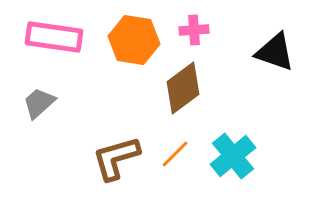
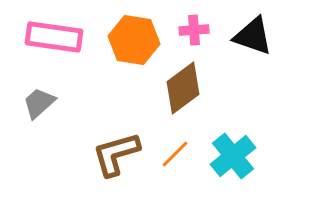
black triangle: moved 22 px left, 16 px up
brown L-shape: moved 4 px up
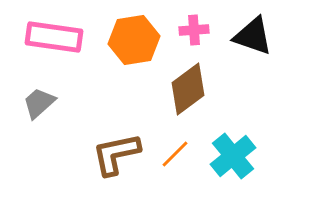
orange hexagon: rotated 18 degrees counterclockwise
brown diamond: moved 5 px right, 1 px down
brown L-shape: rotated 4 degrees clockwise
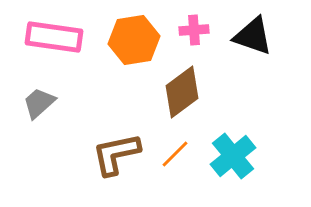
brown diamond: moved 6 px left, 3 px down
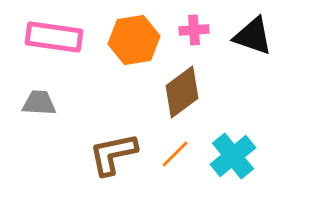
gray trapezoid: rotated 45 degrees clockwise
brown L-shape: moved 3 px left
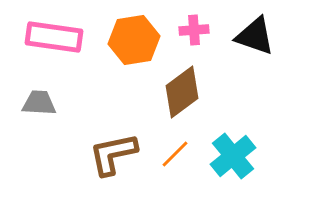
black triangle: moved 2 px right
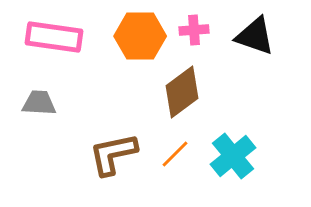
orange hexagon: moved 6 px right, 4 px up; rotated 9 degrees clockwise
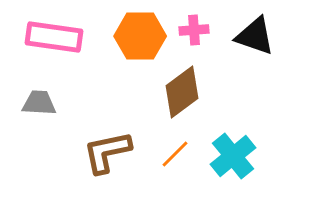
brown L-shape: moved 6 px left, 2 px up
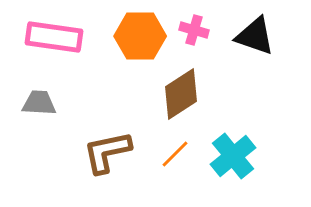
pink cross: rotated 20 degrees clockwise
brown diamond: moved 1 px left, 2 px down; rotated 4 degrees clockwise
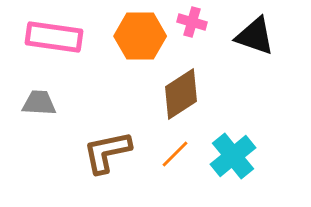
pink cross: moved 2 px left, 8 px up
